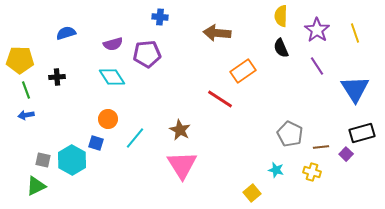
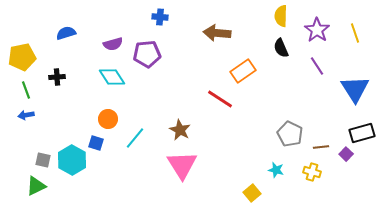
yellow pentagon: moved 2 px right, 3 px up; rotated 12 degrees counterclockwise
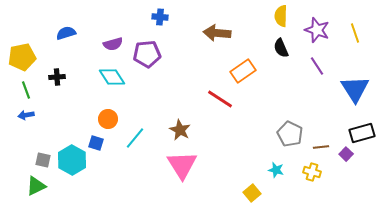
purple star: rotated 15 degrees counterclockwise
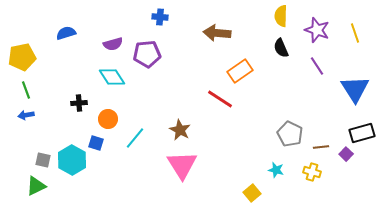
orange rectangle: moved 3 px left
black cross: moved 22 px right, 26 px down
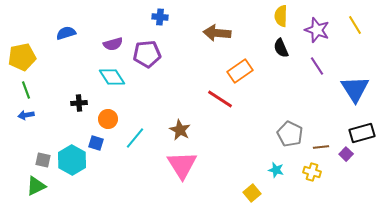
yellow line: moved 8 px up; rotated 12 degrees counterclockwise
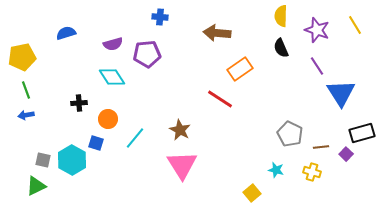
orange rectangle: moved 2 px up
blue triangle: moved 14 px left, 4 px down
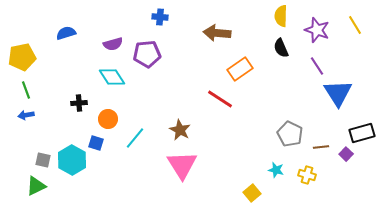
blue triangle: moved 3 px left
yellow cross: moved 5 px left, 3 px down
